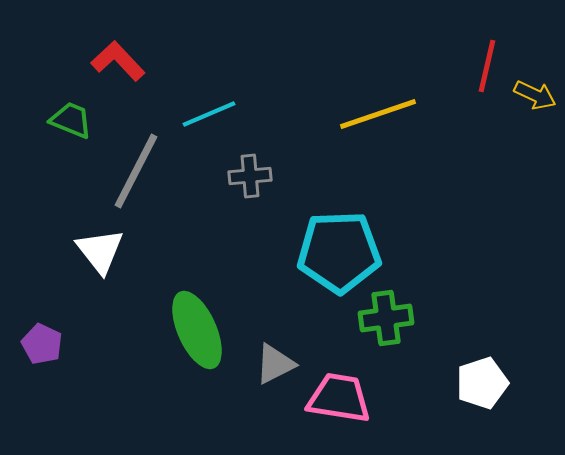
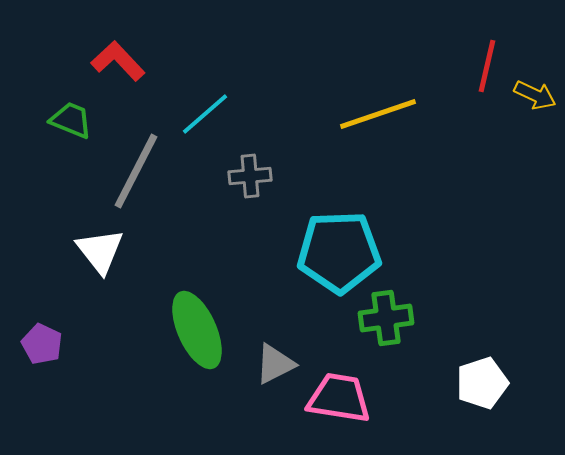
cyan line: moved 4 px left; rotated 18 degrees counterclockwise
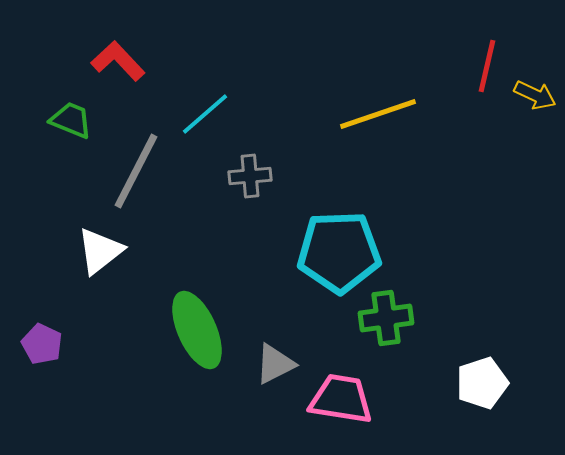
white triangle: rotated 30 degrees clockwise
pink trapezoid: moved 2 px right, 1 px down
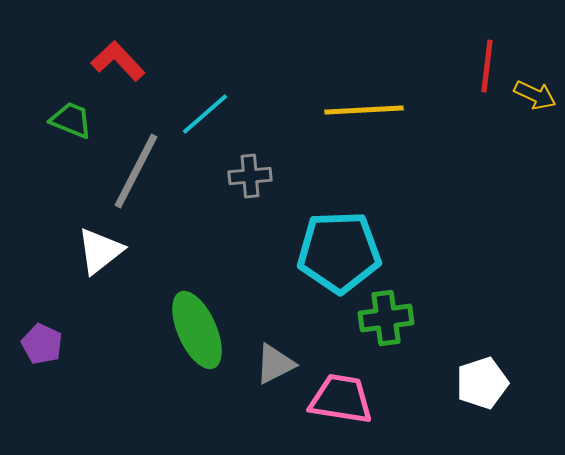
red line: rotated 6 degrees counterclockwise
yellow line: moved 14 px left, 4 px up; rotated 16 degrees clockwise
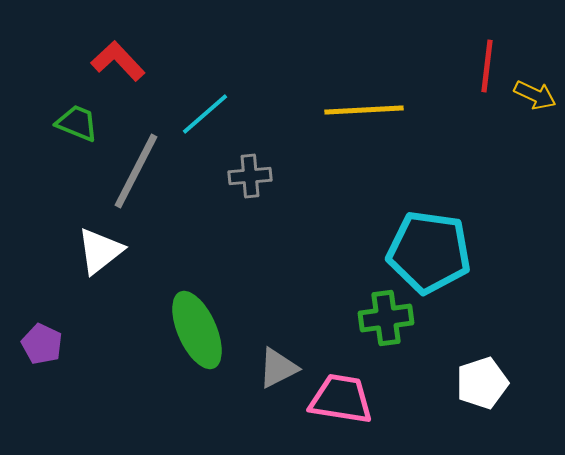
green trapezoid: moved 6 px right, 3 px down
cyan pentagon: moved 90 px right; rotated 10 degrees clockwise
gray triangle: moved 3 px right, 4 px down
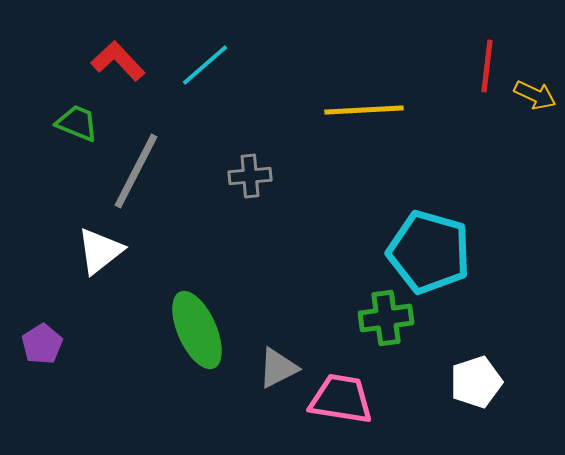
cyan line: moved 49 px up
cyan pentagon: rotated 8 degrees clockwise
purple pentagon: rotated 15 degrees clockwise
white pentagon: moved 6 px left, 1 px up
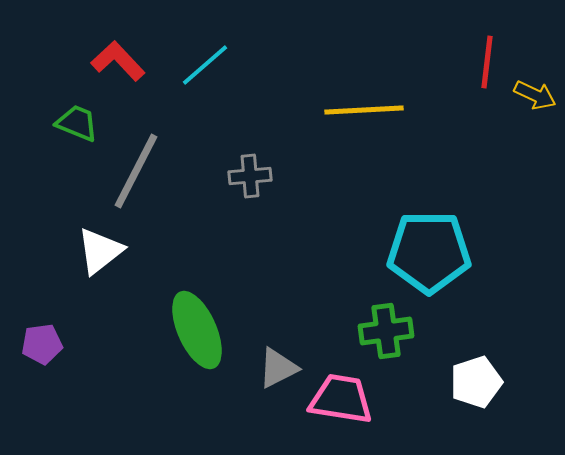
red line: moved 4 px up
cyan pentagon: rotated 16 degrees counterclockwise
green cross: moved 13 px down
purple pentagon: rotated 24 degrees clockwise
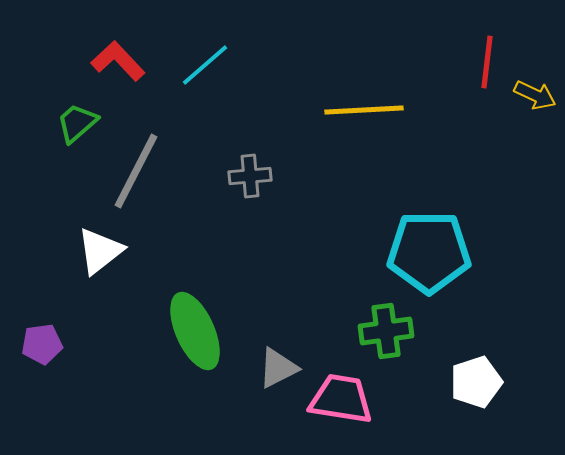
green trapezoid: rotated 63 degrees counterclockwise
green ellipse: moved 2 px left, 1 px down
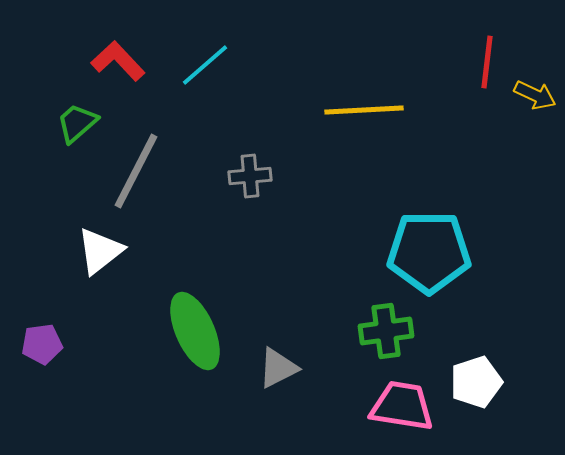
pink trapezoid: moved 61 px right, 7 px down
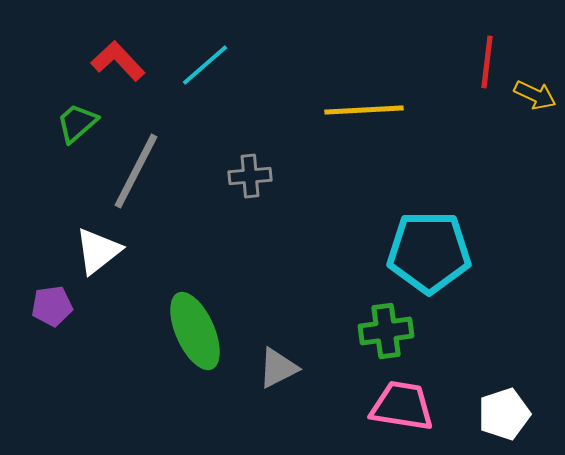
white triangle: moved 2 px left
purple pentagon: moved 10 px right, 38 px up
white pentagon: moved 28 px right, 32 px down
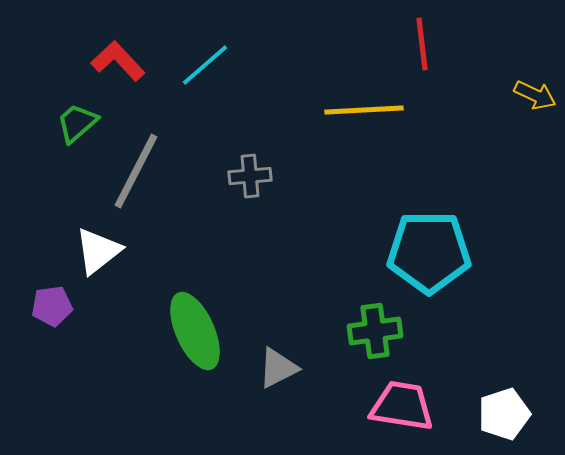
red line: moved 65 px left, 18 px up; rotated 14 degrees counterclockwise
green cross: moved 11 px left
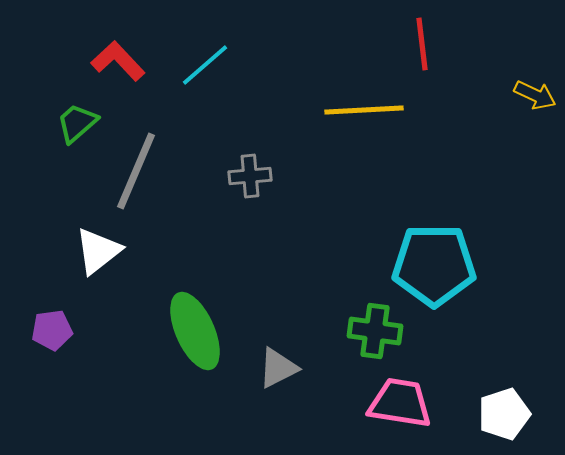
gray line: rotated 4 degrees counterclockwise
cyan pentagon: moved 5 px right, 13 px down
purple pentagon: moved 24 px down
green cross: rotated 16 degrees clockwise
pink trapezoid: moved 2 px left, 3 px up
